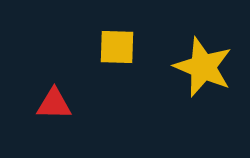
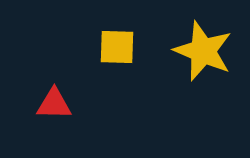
yellow star: moved 16 px up
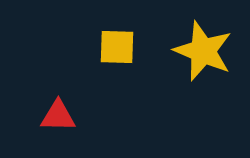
red triangle: moved 4 px right, 12 px down
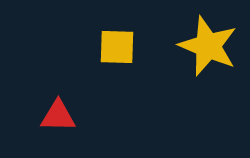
yellow star: moved 5 px right, 5 px up
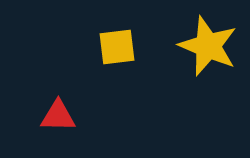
yellow square: rotated 9 degrees counterclockwise
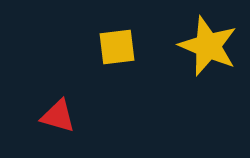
red triangle: rotated 15 degrees clockwise
